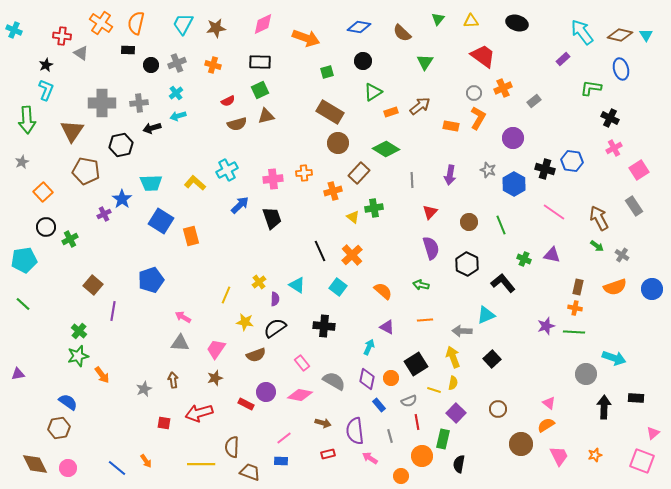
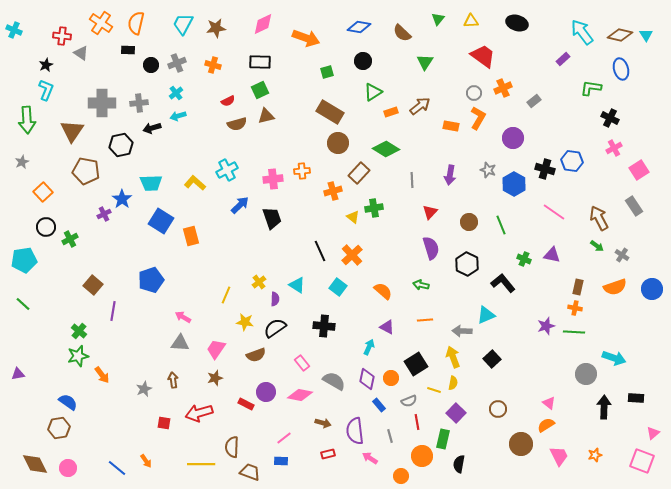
orange cross at (304, 173): moved 2 px left, 2 px up
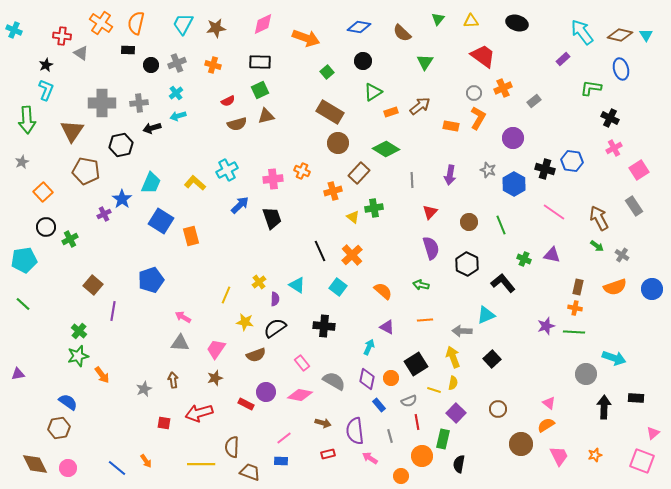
green square at (327, 72): rotated 24 degrees counterclockwise
orange cross at (302, 171): rotated 28 degrees clockwise
cyan trapezoid at (151, 183): rotated 65 degrees counterclockwise
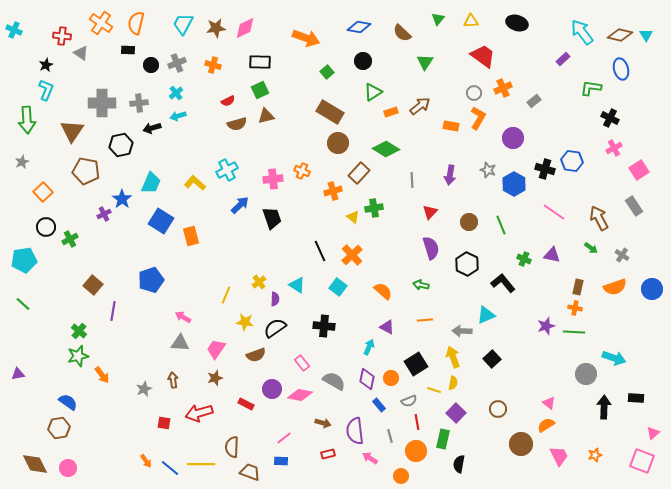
pink diamond at (263, 24): moved 18 px left, 4 px down
green arrow at (597, 246): moved 6 px left, 2 px down
purple circle at (266, 392): moved 6 px right, 3 px up
orange circle at (422, 456): moved 6 px left, 5 px up
blue line at (117, 468): moved 53 px right
